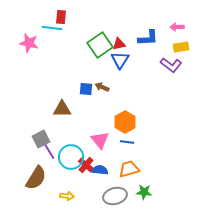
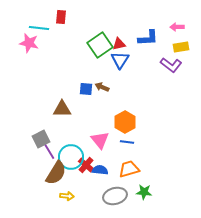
cyan line: moved 13 px left
brown semicircle: moved 20 px right, 5 px up
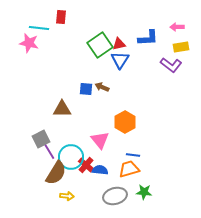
blue line: moved 6 px right, 13 px down
